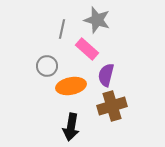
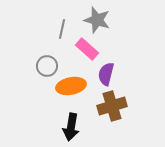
purple semicircle: moved 1 px up
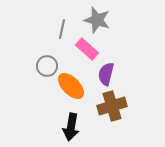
orange ellipse: rotated 56 degrees clockwise
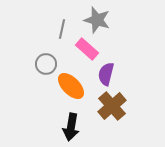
gray circle: moved 1 px left, 2 px up
brown cross: rotated 24 degrees counterclockwise
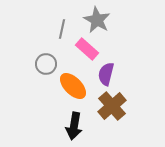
gray star: rotated 12 degrees clockwise
orange ellipse: moved 2 px right
black arrow: moved 3 px right, 1 px up
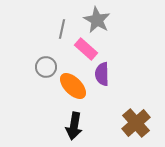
pink rectangle: moved 1 px left
gray circle: moved 3 px down
purple semicircle: moved 4 px left; rotated 15 degrees counterclockwise
brown cross: moved 24 px right, 17 px down
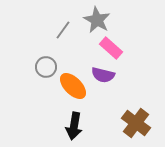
gray line: moved 1 px right, 1 px down; rotated 24 degrees clockwise
pink rectangle: moved 25 px right, 1 px up
purple semicircle: moved 1 px right, 1 px down; rotated 75 degrees counterclockwise
brown cross: rotated 12 degrees counterclockwise
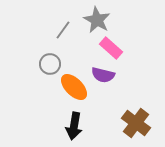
gray circle: moved 4 px right, 3 px up
orange ellipse: moved 1 px right, 1 px down
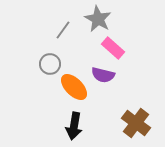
gray star: moved 1 px right, 1 px up
pink rectangle: moved 2 px right
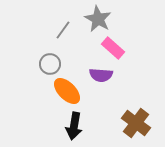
purple semicircle: moved 2 px left; rotated 10 degrees counterclockwise
orange ellipse: moved 7 px left, 4 px down
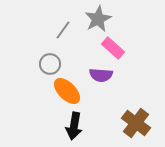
gray star: rotated 16 degrees clockwise
